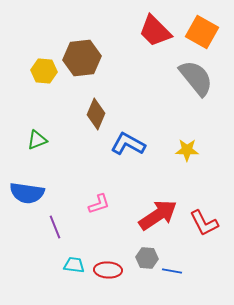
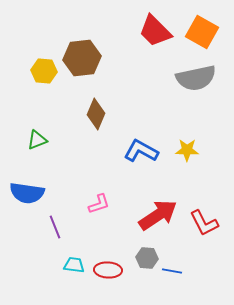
gray semicircle: rotated 117 degrees clockwise
blue L-shape: moved 13 px right, 7 px down
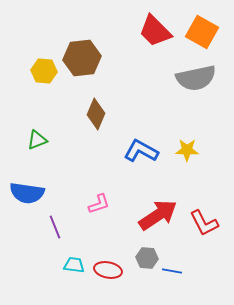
red ellipse: rotated 8 degrees clockwise
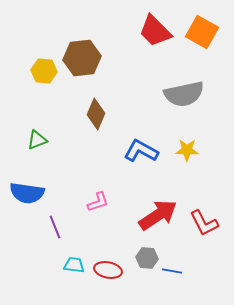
gray semicircle: moved 12 px left, 16 px down
pink L-shape: moved 1 px left, 2 px up
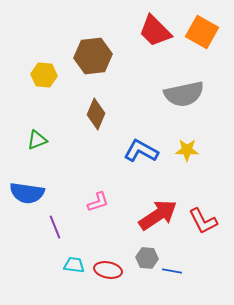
brown hexagon: moved 11 px right, 2 px up
yellow hexagon: moved 4 px down
red L-shape: moved 1 px left, 2 px up
